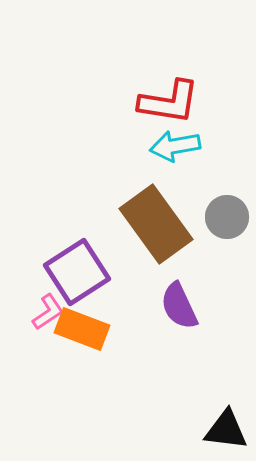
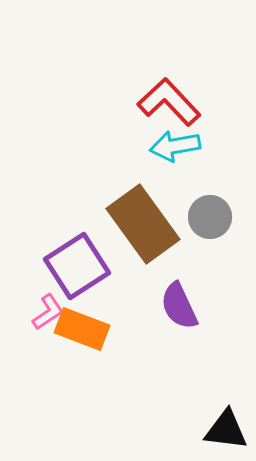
red L-shape: rotated 142 degrees counterclockwise
gray circle: moved 17 px left
brown rectangle: moved 13 px left
purple square: moved 6 px up
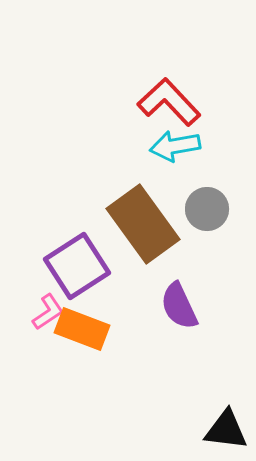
gray circle: moved 3 px left, 8 px up
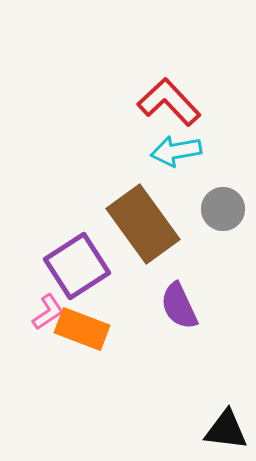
cyan arrow: moved 1 px right, 5 px down
gray circle: moved 16 px right
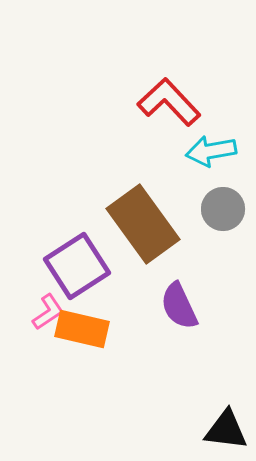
cyan arrow: moved 35 px right
orange rectangle: rotated 8 degrees counterclockwise
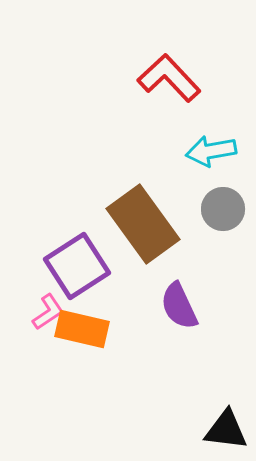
red L-shape: moved 24 px up
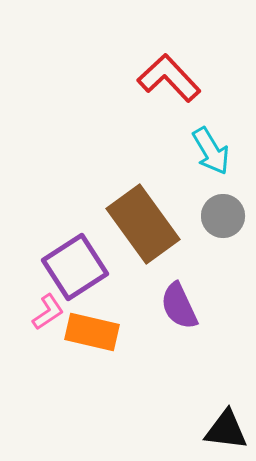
cyan arrow: rotated 111 degrees counterclockwise
gray circle: moved 7 px down
purple square: moved 2 px left, 1 px down
orange rectangle: moved 10 px right, 3 px down
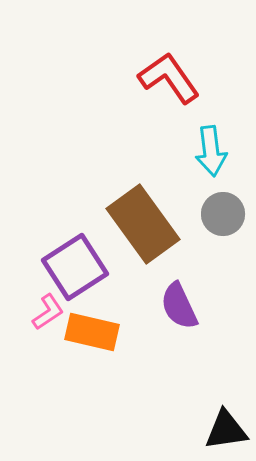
red L-shape: rotated 8 degrees clockwise
cyan arrow: rotated 24 degrees clockwise
gray circle: moved 2 px up
black triangle: rotated 15 degrees counterclockwise
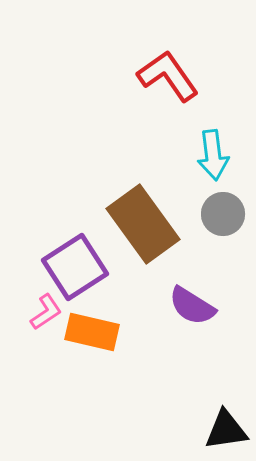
red L-shape: moved 1 px left, 2 px up
cyan arrow: moved 2 px right, 4 px down
purple semicircle: moved 13 px right; rotated 33 degrees counterclockwise
pink L-shape: moved 2 px left
